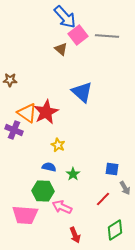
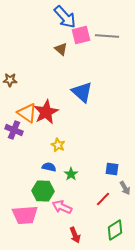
pink square: moved 3 px right; rotated 24 degrees clockwise
green star: moved 2 px left
pink trapezoid: rotated 8 degrees counterclockwise
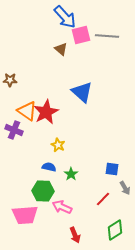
orange triangle: moved 2 px up
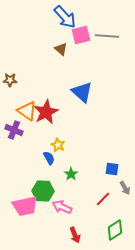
blue semicircle: moved 9 px up; rotated 48 degrees clockwise
pink trapezoid: moved 9 px up; rotated 8 degrees counterclockwise
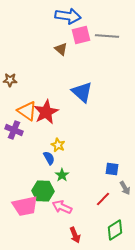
blue arrow: moved 3 px right, 1 px up; rotated 40 degrees counterclockwise
green star: moved 9 px left, 1 px down
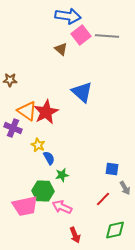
pink square: rotated 24 degrees counterclockwise
purple cross: moved 1 px left, 2 px up
yellow star: moved 20 px left
green star: rotated 24 degrees clockwise
green diamond: rotated 20 degrees clockwise
